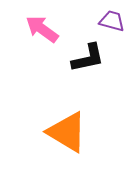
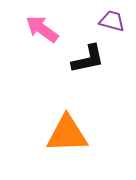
black L-shape: moved 1 px down
orange triangle: moved 2 px down; rotated 33 degrees counterclockwise
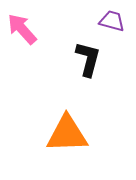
pink arrow: moved 20 px left; rotated 12 degrees clockwise
black L-shape: rotated 63 degrees counterclockwise
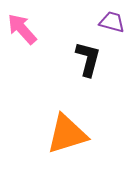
purple trapezoid: moved 1 px down
orange triangle: rotated 15 degrees counterclockwise
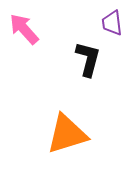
purple trapezoid: moved 1 px down; rotated 112 degrees counterclockwise
pink arrow: moved 2 px right
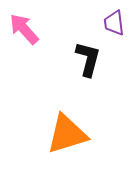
purple trapezoid: moved 2 px right
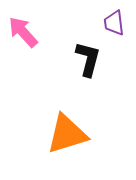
pink arrow: moved 1 px left, 3 px down
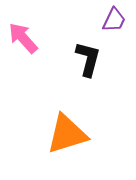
purple trapezoid: moved 3 px up; rotated 148 degrees counterclockwise
pink arrow: moved 6 px down
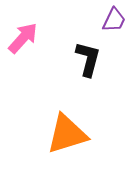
pink arrow: rotated 84 degrees clockwise
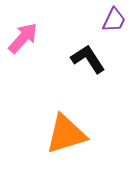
black L-shape: rotated 48 degrees counterclockwise
orange triangle: moved 1 px left
